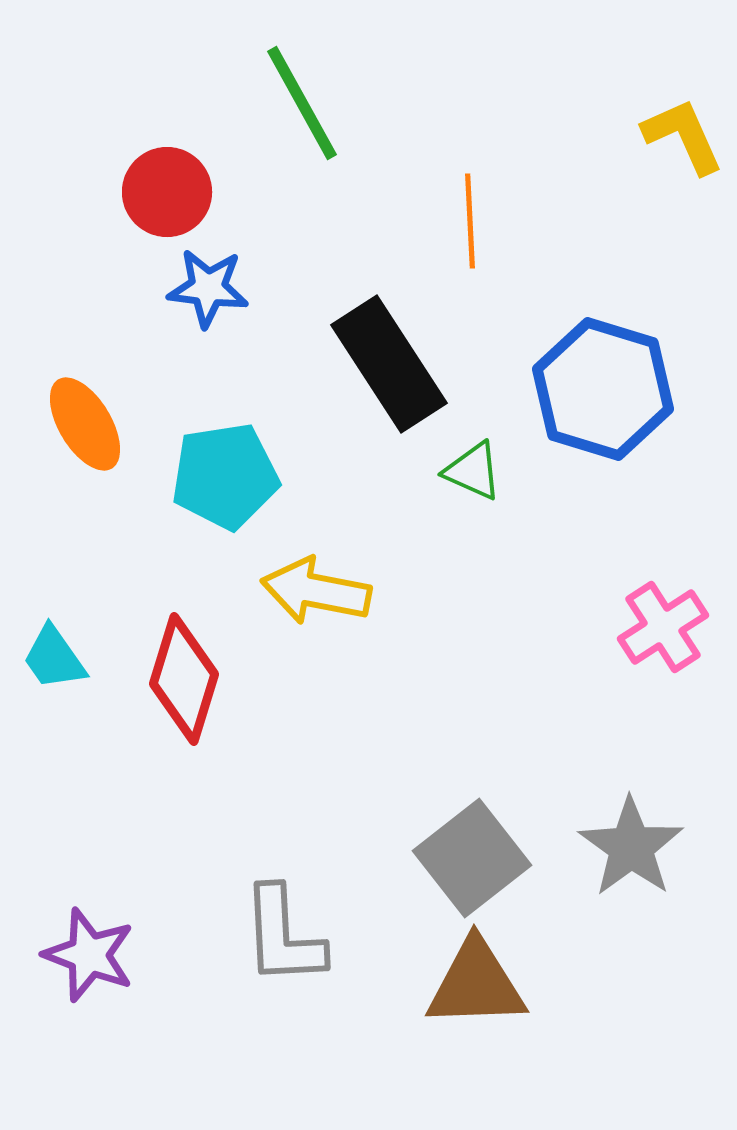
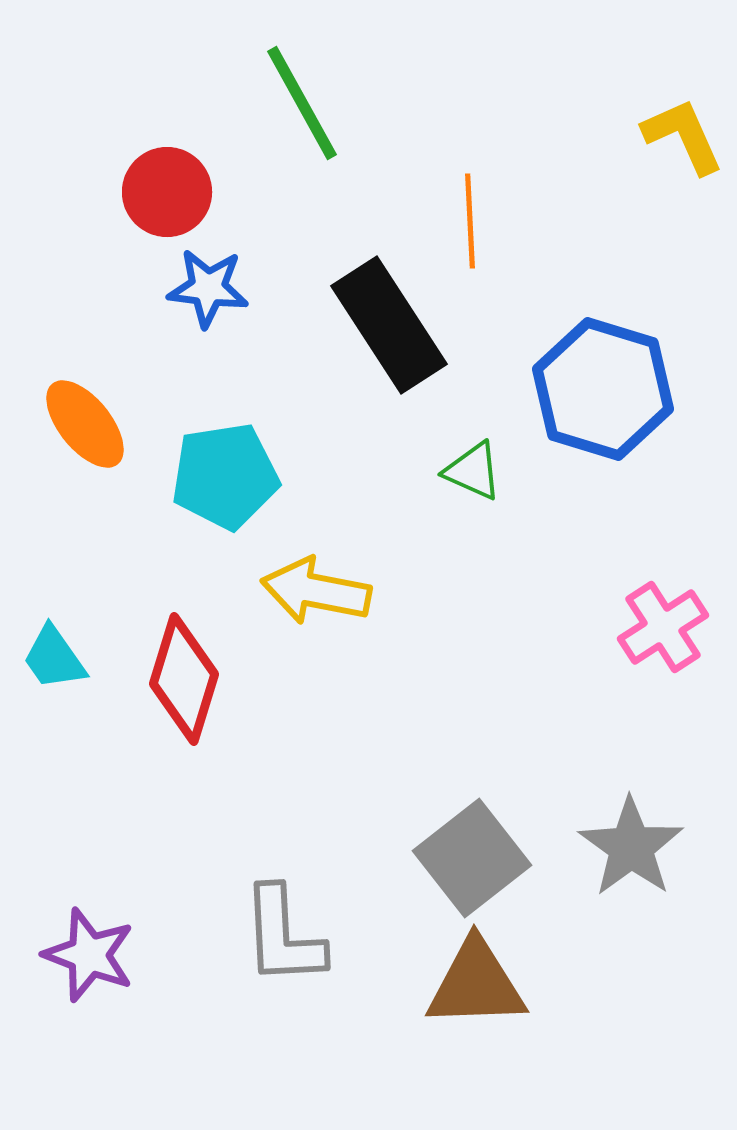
black rectangle: moved 39 px up
orange ellipse: rotated 8 degrees counterclockwise
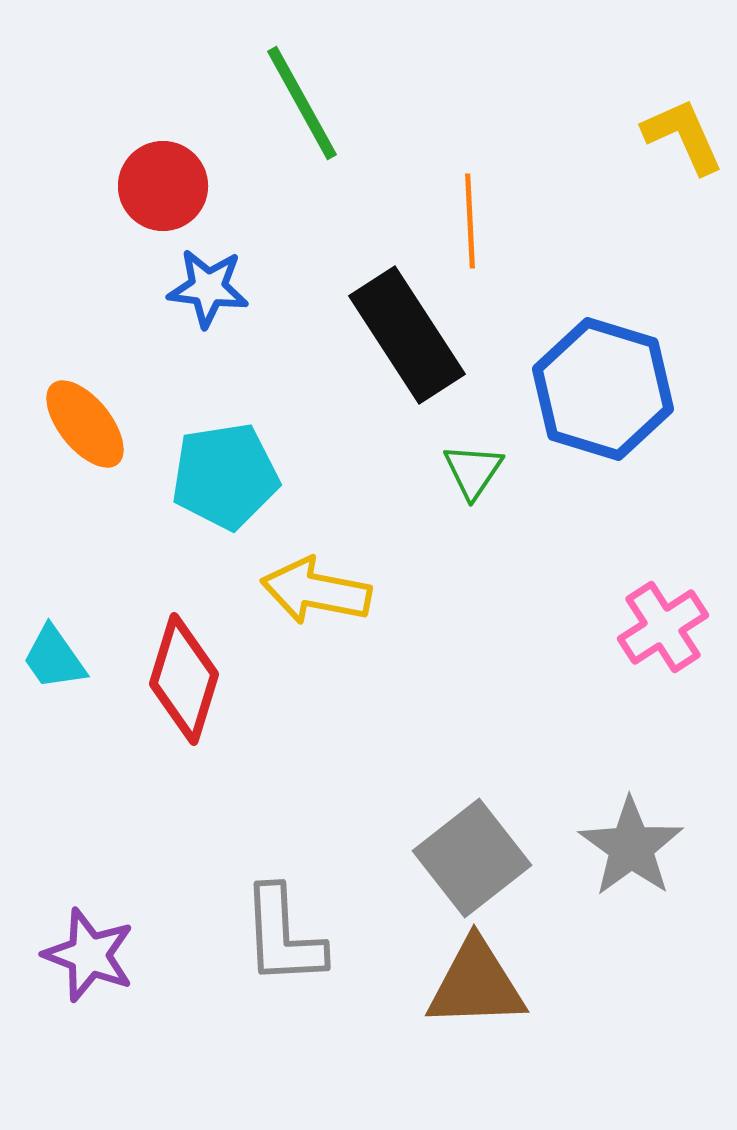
red circle: moved 4 px left, 6 px up
black rectangle: moved 18 px right, 10 px down
green triangle: rotated 40 degrees clockwise
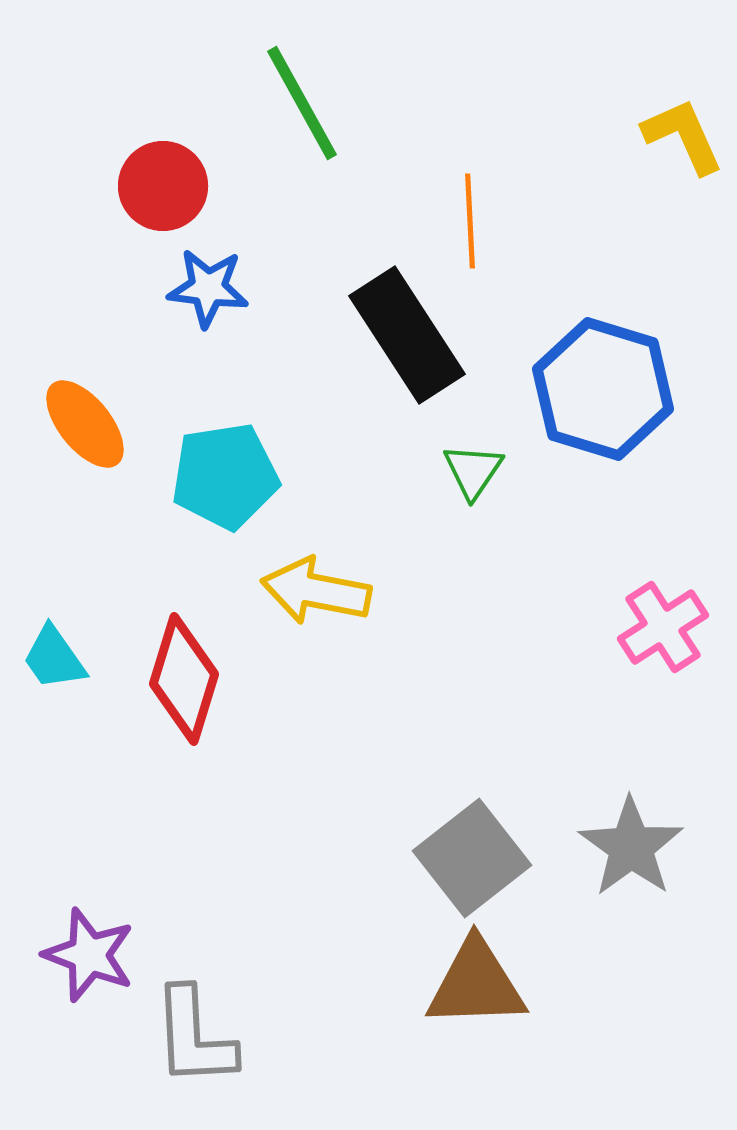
gray L-shape: moved 89 px left, 101 px down
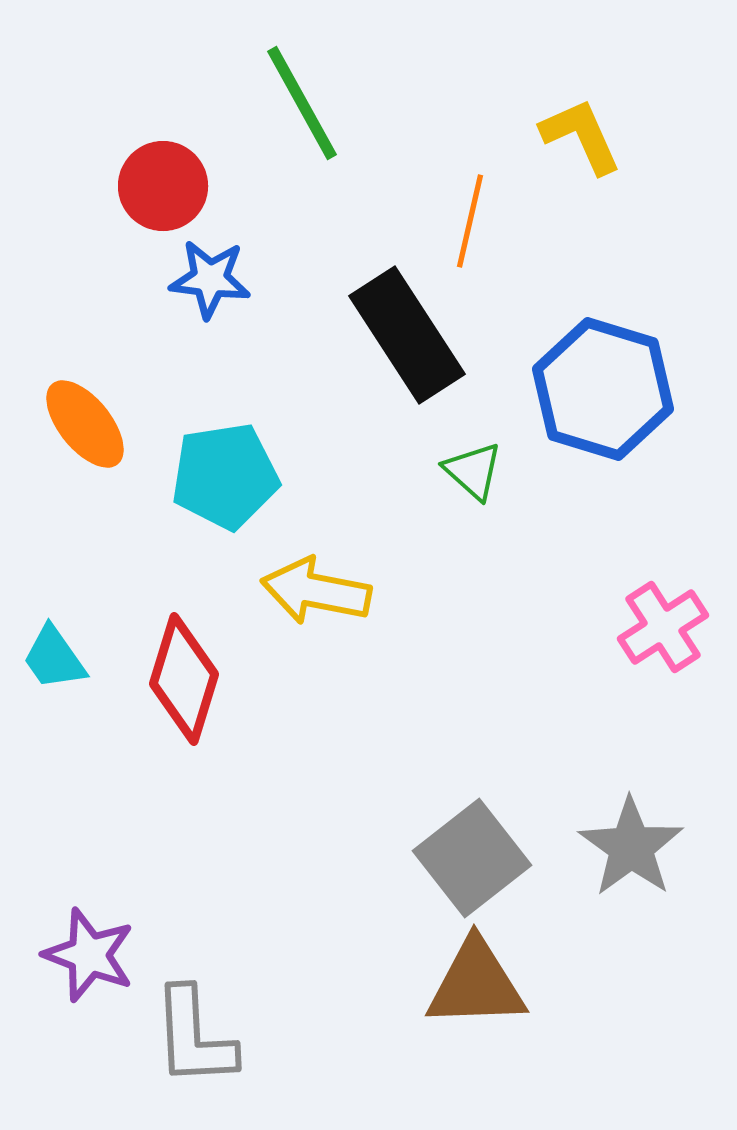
yellow L-shape: moved 102 px left
orange line: rotated 16 degrees clockwise
blue star: moved 2 px right, 9 px up
green triangle: rotated 22 degrees counterclockwise
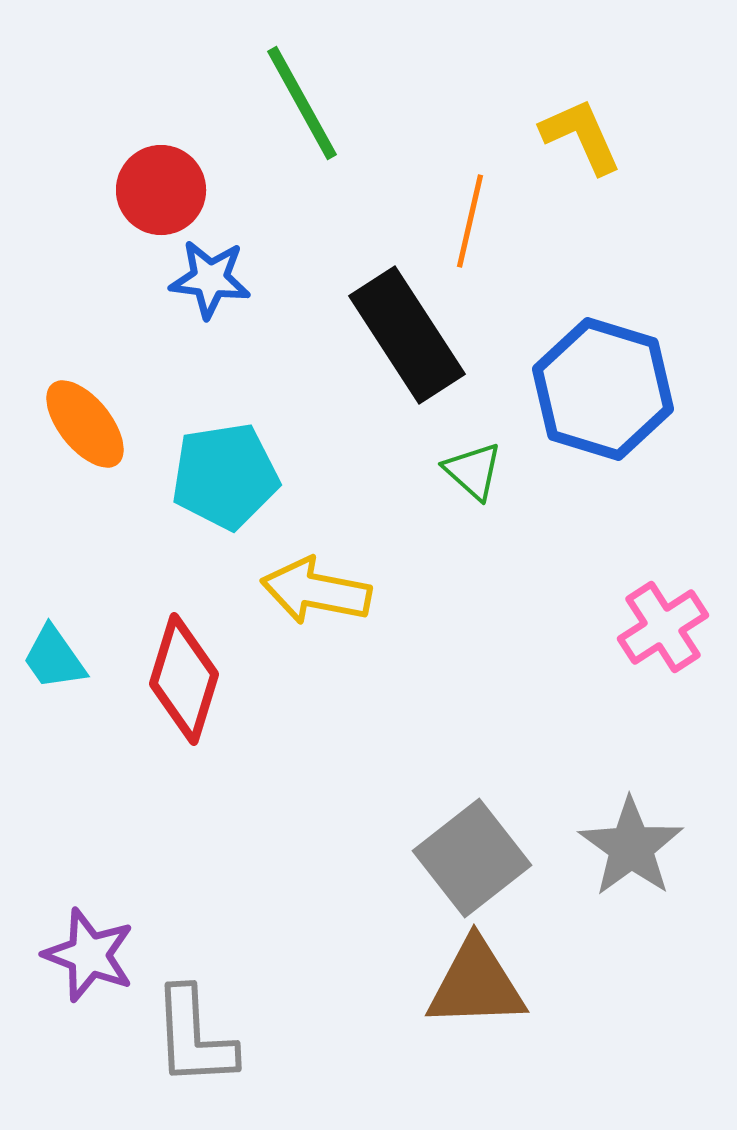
red circle: moved 2 px left, 4 px down
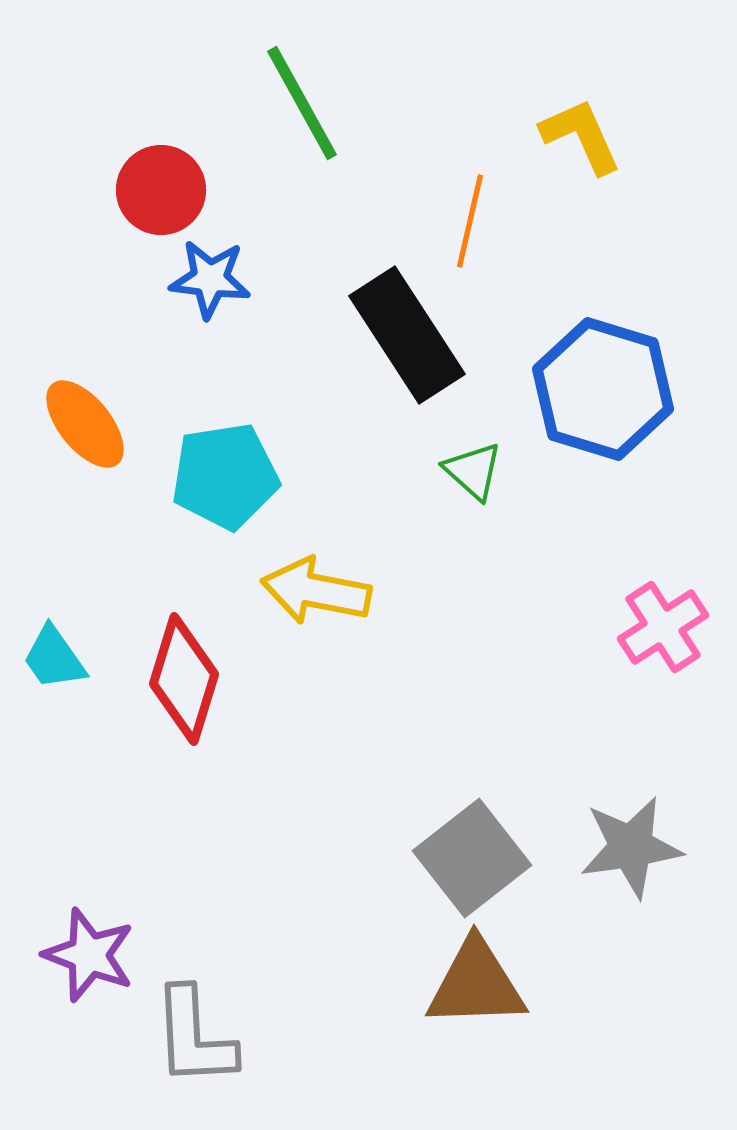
gray star: rotated 28 degrees clockwise
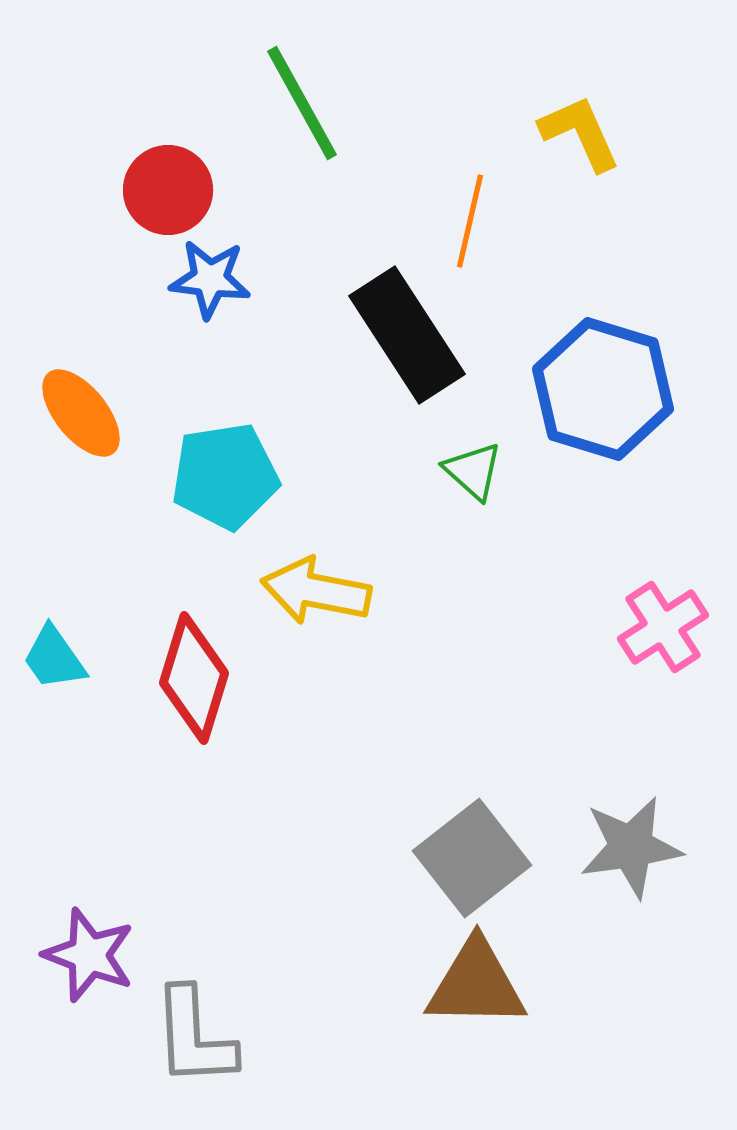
yellow L-shape: moved 1 px left, 3 px up
red circle: moved 7 px right
orange ellipse: moved 4 px left, 11 px up
red diamond: moved 10 px right, 1 px up
brown triangle: rotated 3 degrees clockwise
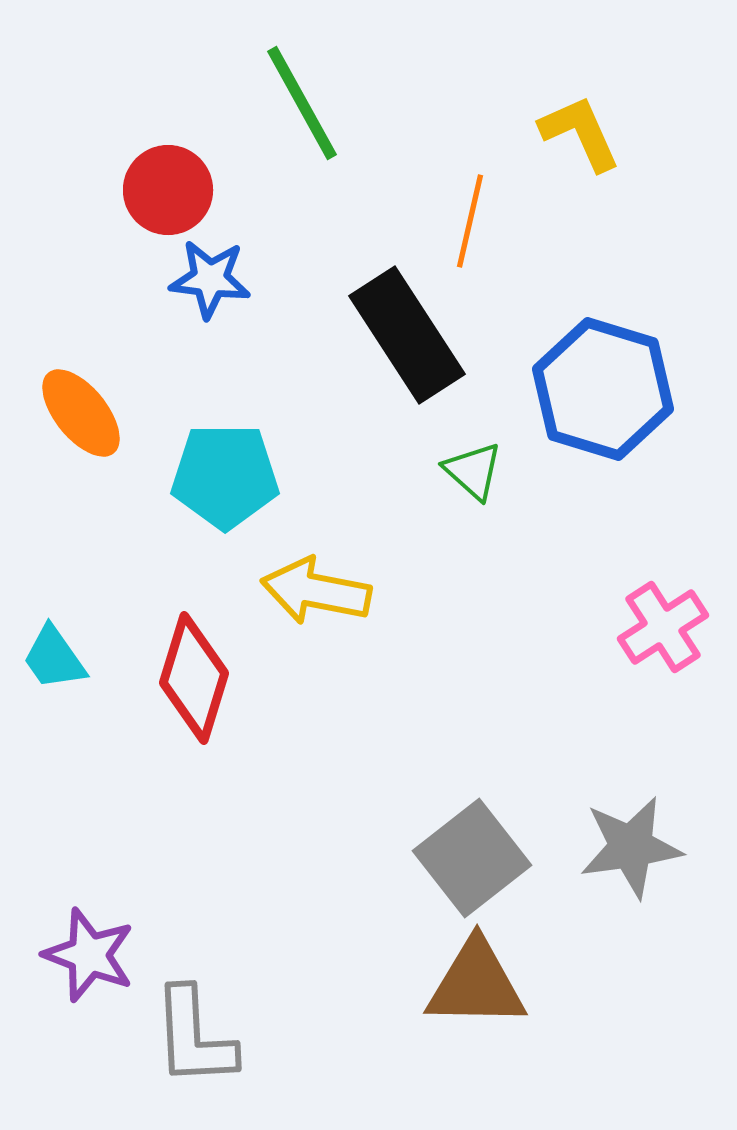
cyan pentagon: rotated 9 degrees clockwise
